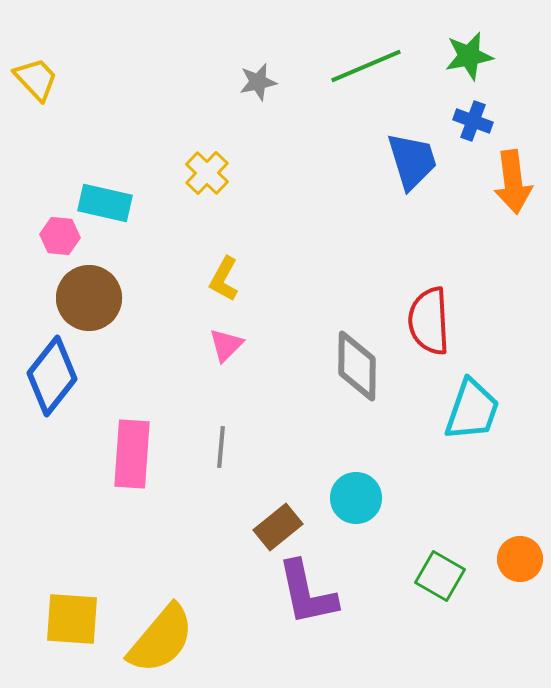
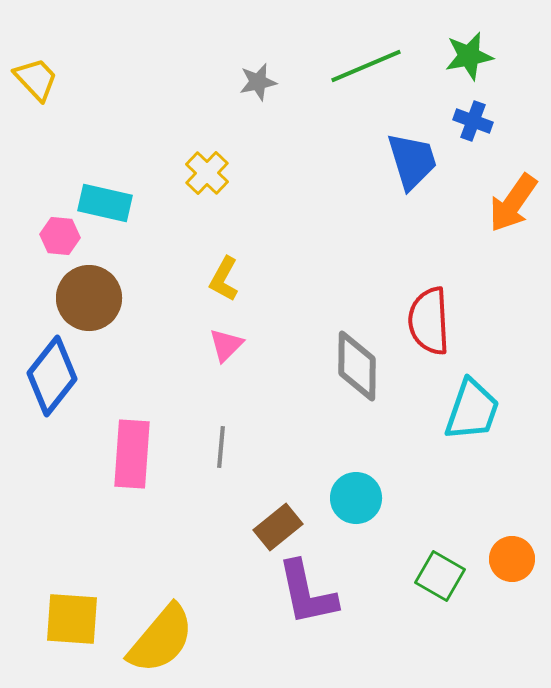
orange arrow: moved 21 px down; rotated 42 degrees clockwise
orange circle: moved 8 px left
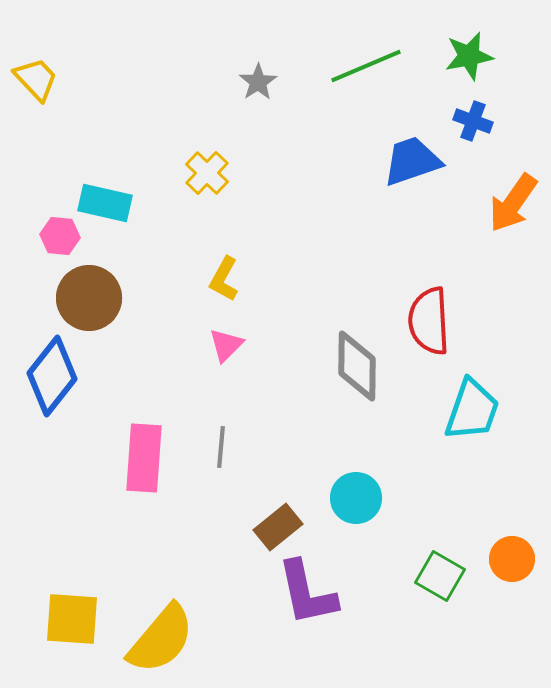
gray star: rotated 21 degrees counterclockwise
blue trapezoid: rotated 92 degrees counterclockwise
pink rectangle: moved 12 px right, 4 px down
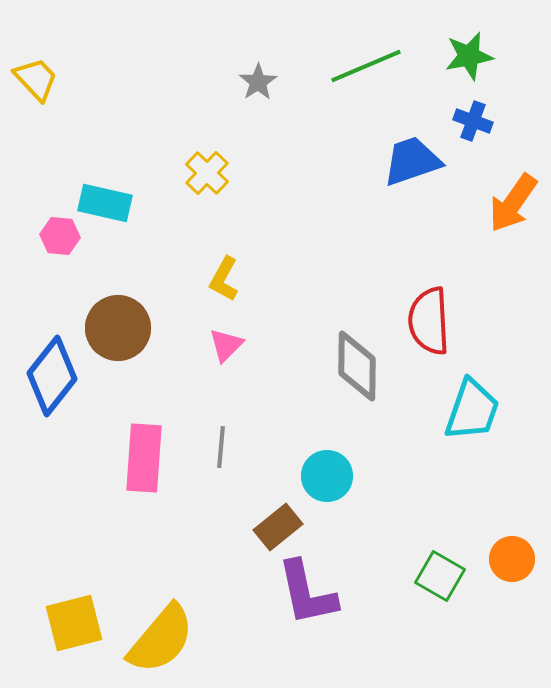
brown circle: moved 29 px right, 30 px down
cyan circle: moved 29 px left, 22 px up
yellow square: moved 2 px right, 4 px down; rotated 18 degrees counterclockwise
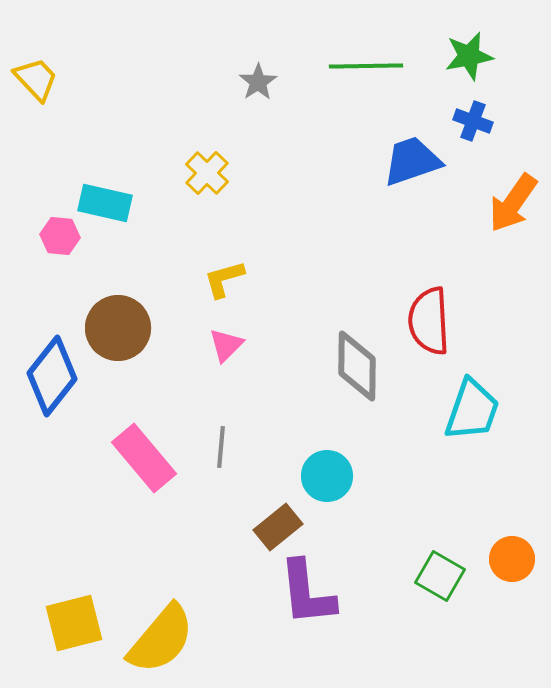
green line: rotated 22 degrees clockwise
yellow L-shape: rotated 45 degrees clockwise
pink rectangle: rotated 44 degrees counterclockwise
purple L-shape: rotated 6 degrees clockwise
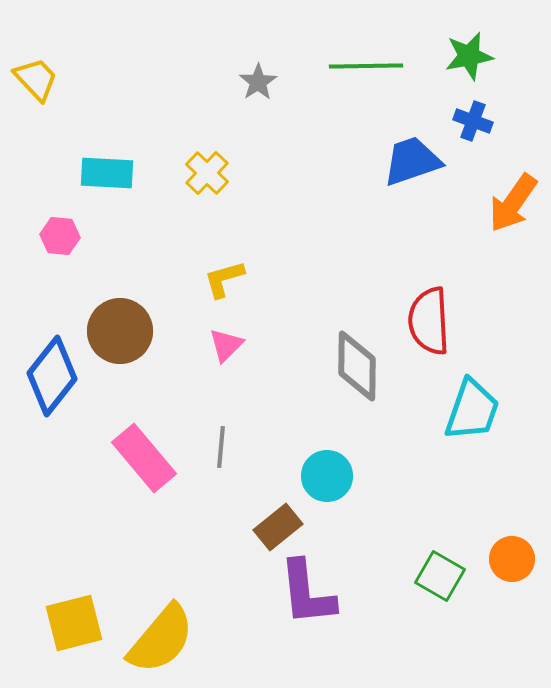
cyan rectangle: moved 2 px right, 30 px up; rotated 10 degrees counterclockwise
brown circle: moved 2 px right, 3 px down
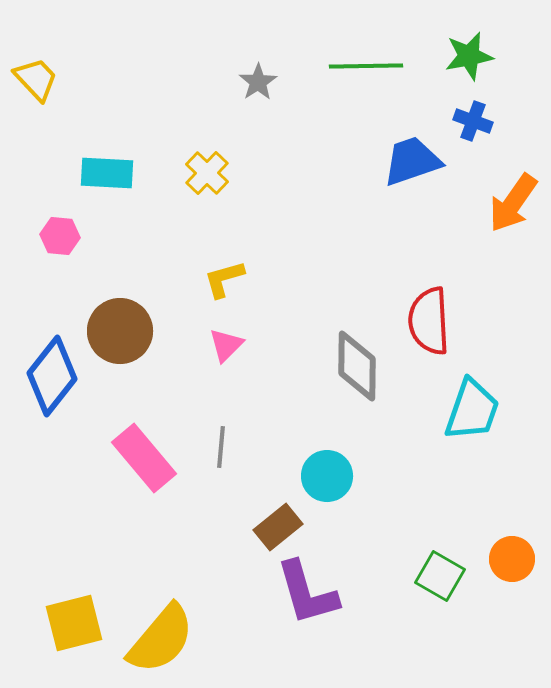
purple L-shape: rotated 10 degrees counterclockwise
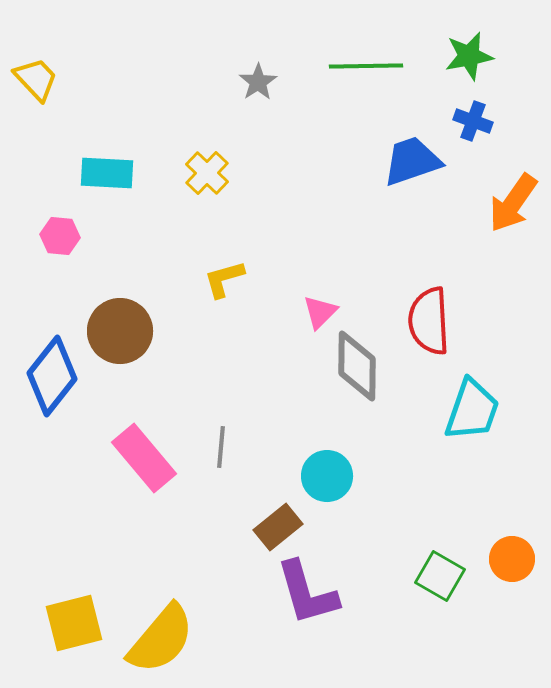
pink triangle: moved 94 px right, 33 px up
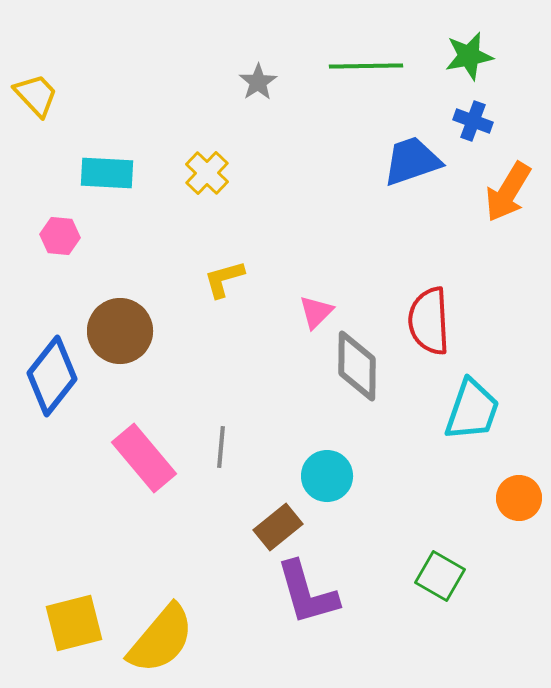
yellow trapezoid: moved 16 px down
orange arrow: moved 5 px left, 11 px up; rotated 4 degrees counterclockwise
pink triangle: moved 4 px left
orange circle: moved 7 px right, 61 px up
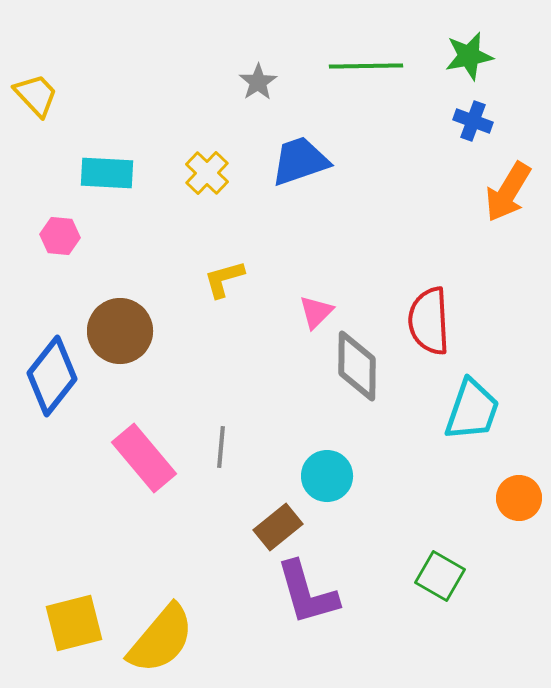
blue trapezoid: moved 112 px left
